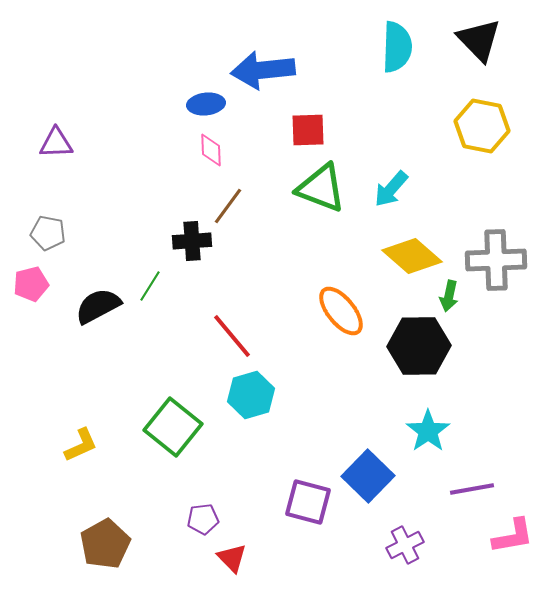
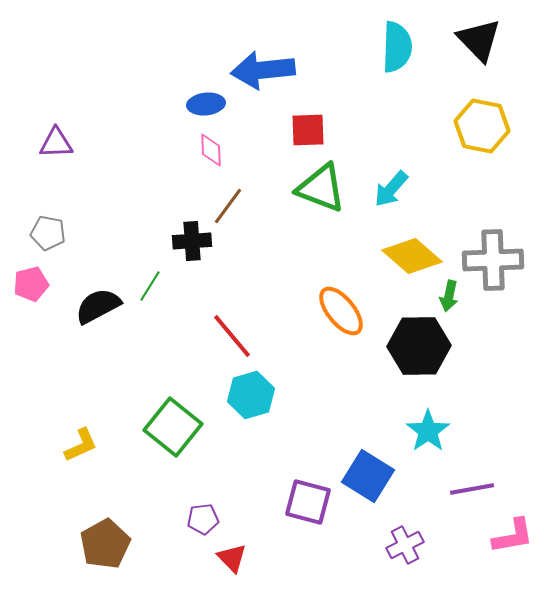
gray cross: moved 3 px left
blue square: rotated 12 degrees counterclockwise
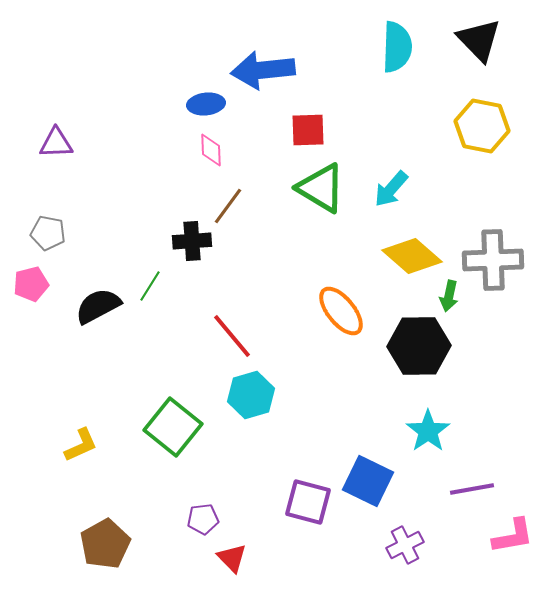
green triangle: rotated 10 degrees clockwise
blue square: moved 5 px down; rotated 6 degrees counterclockwise
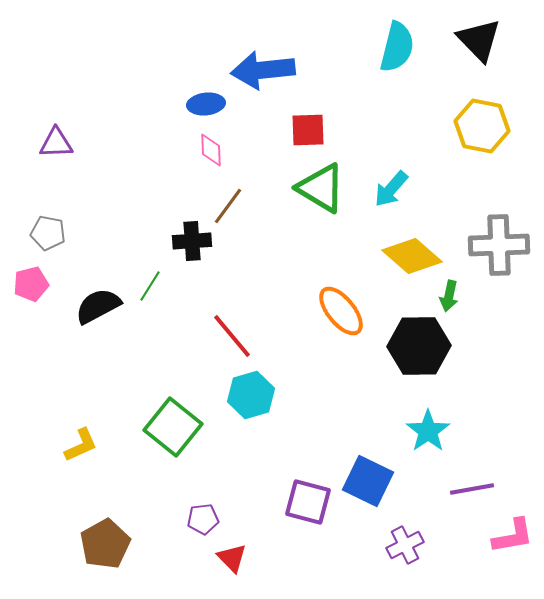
cyan semicircle: rotated 12 degrees clockwise
gray cross: moved 6 px right, 15 px up
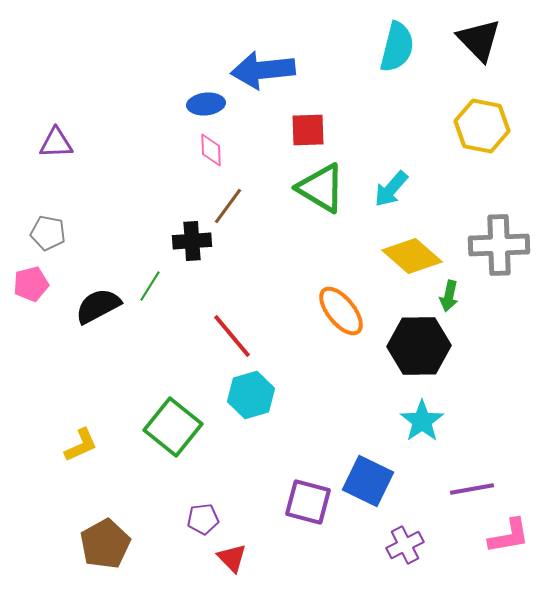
cyan star: moved 6 px left, 10 px up
pink L-shape: moved 4 px left
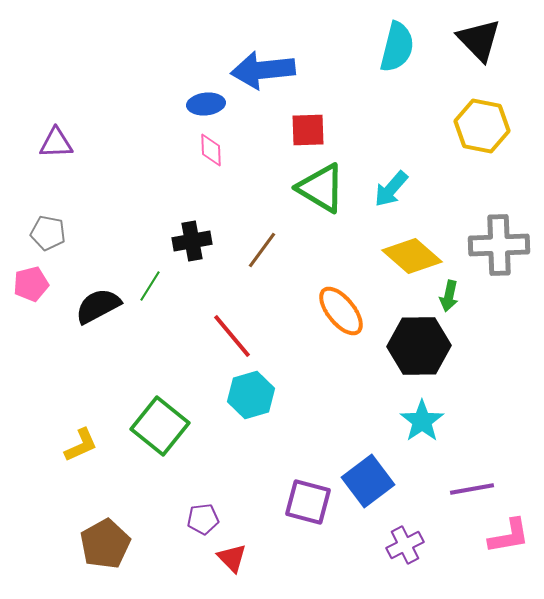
brown line: moved 34 px right, 44 px down
black cross: rotated 6 degrees counterclockwise
green square: moved 13 px left, 1 px up
blue square: rotated 27 degrees clockwise
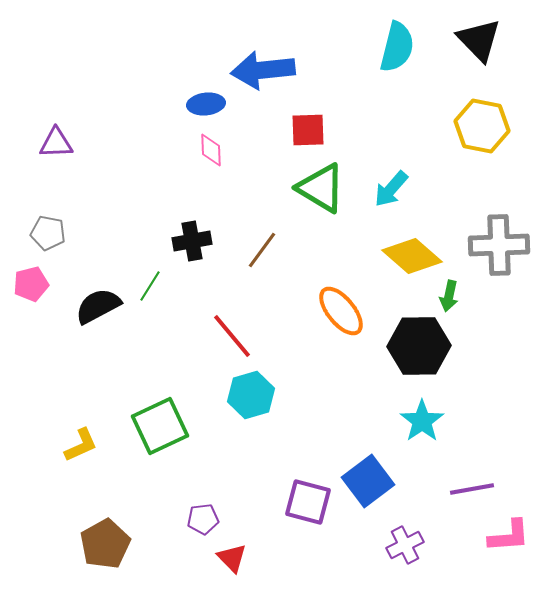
green square: rotated 26 degrees clockwise
pink L-shape: rotated 6 degrees clockwise
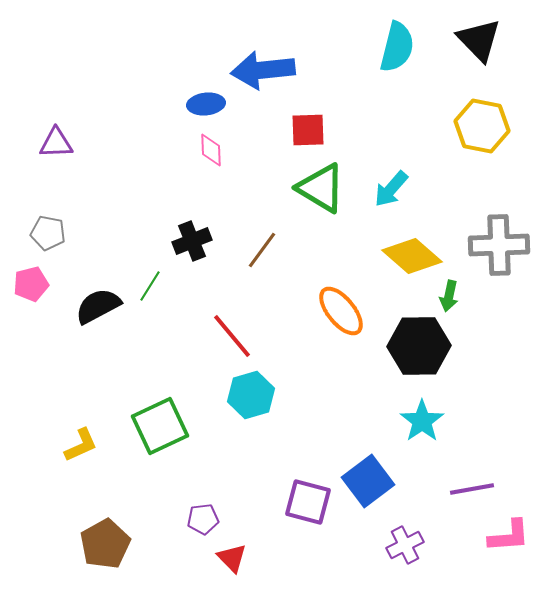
black cross: rotated 12 degrees counterclockwise
